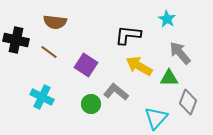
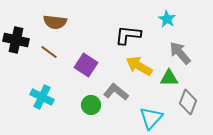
green circle: moved 1 px down
cyan triangle: moved 5 px left
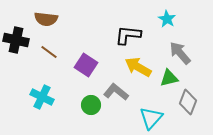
brown semicircle: moved 9 px left, 3 px up
yellow arrow: moved 1 px left, 1 px down
green triangle: rotated 12 degrees counterclockwise
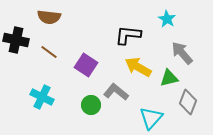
brown semicircle: moved 3 px right, 2 px up
gray arrow: moved 2 px right
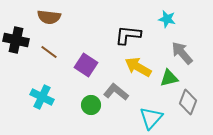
cyan star: rotated 18 degrees counterclockwise
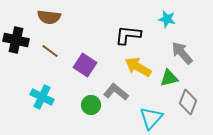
brown line: moved 1 px right, 1 px up
purple square: moved 1 px left
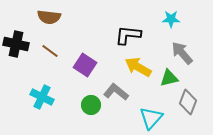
cyan star: moved 4 px right; rotated 12 degrees counterclockwise
black cross: moved 4 px down
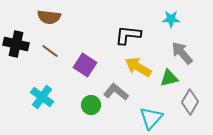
cyan cross: rotated 10 degrees clockwise
gray diamond: moved 2 px right; rotated 10 degrees clockwise
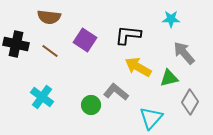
gray arrow: moved 2 px right
purple square: moved 25 px up
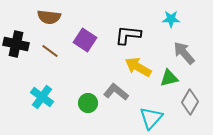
green circle: moved 3 px left, 2 px up
